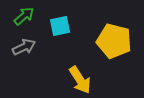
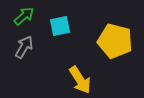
yellow pentagon: moved 1 px right
gray arrow: rotated 35 degrees counterclockwise
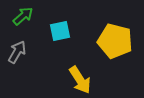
green arrow: moved 1 px left
cyan square: moved 5 px down
gray arrow: moved 7 px left, 5 px down
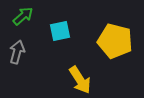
gray arrow: rotated 15 degrees counterclockwise
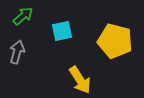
cyan square: moved 2 px right
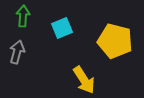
green arrow: rotated 45 degrees counterclockwise
cyan square: moved 3 px up; rotated 10 degrees counterclockwise
yellow arrow: moved 4 px right
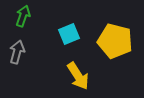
green arrow: rotated 15 degrees clockwise
cyan square: moved 7 px right, 6 px down
yellow arrow: moved 6 px left, 4 px up
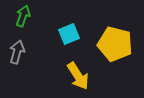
yellow pentagon: moved 3 px down
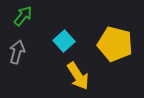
green arrow: rotated 20 degrees clockwise
cyan square: moved 5 px left, 7 px down; rotated 20 degrees counterclockwise
